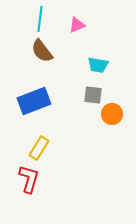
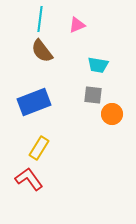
blue rectangle: moved 1 px down
red L-shape: rotated 52 degrees counterclockwise
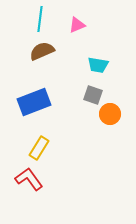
brown semicircle: rotated 105 degrees clockwise
gray square: rotated 12 degrees clockwise
orange circle: moved 2 px left
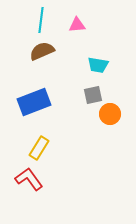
cyan line: moved 1 px right, 1 px down
pink triangle: rotated 18 degrees clockwise
gray square: rotated 30 degrees counterclockwise
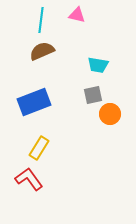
pink triangle: moved 10 px up; rotated 18 degrees clockwise
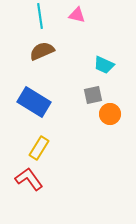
cyan line: moved 1 px left, 4 px up; rotated 15 degrees counterclockwise
cyan trapezoid: moved 6 px right; rotated 15 degrees clockwise
blue rectangle: rotated 52 degrees clockwise
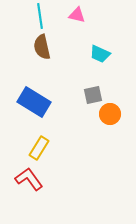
brown semicircle: moved 4 px up; rotated 80 degrees counterclockwise
cyan trapezoid: moved 4 px left, 11 px up
